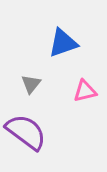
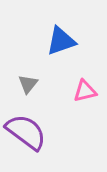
blue triangle: moved 2 px left, 2 px up
gray triangle: moved 3 px left
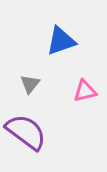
gray triangle: moved 2 px right
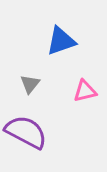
purple semicircle: rotated 9 degrees counterclockwise
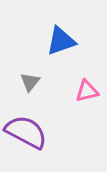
gray triangle: moved 2 px up
pink triangle: moved 2 px right
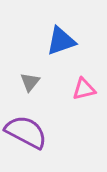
pink triangle: moved 3 px left, 2 px up
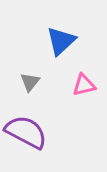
blue triangle: rotated 24 degrees counterclockwise
pink triangle: moved 4 px up
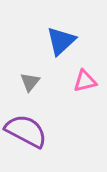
pink triangle: moved 1 px right, 4 px up
purple semicircle: moved 1 px up
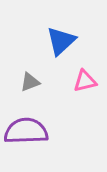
gray triangle: rotated 30 degrees clockwise
purple semicircle: rotated 30 degrees counterclockwise
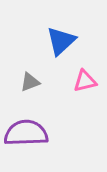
purple semicircle: moved 2 px down
